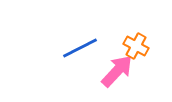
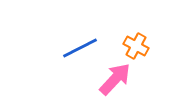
pink arrow: moved 2 px left, 8 px down
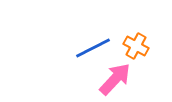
blue line: moved 13 px right
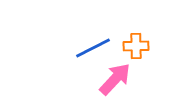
orange cross: rotated 30 degrees counterclockwise
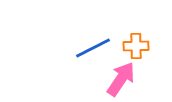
pink arrow: moved 6 px right; rotated 9 degrees counterclockwise
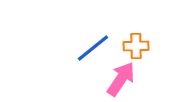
blue line: rotated 12 degrees counterclockwise
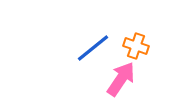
orange cross: rotated 20 degrees clockwise
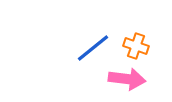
pink arrow: moved 6 px right; rotated 63 degrees clockwise
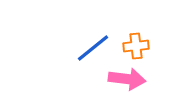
orange cross: rotated 25 degrees counterclockwise
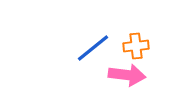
pink arrow: moved 4 px up
